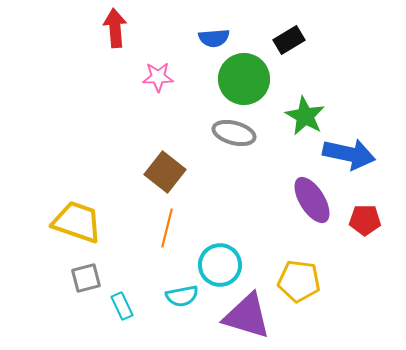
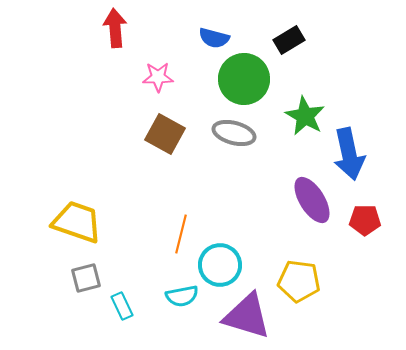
blue semicircle: rotated 20 degrees clockwise
blue arrow: rotated 66 degrees clockwise
brown square: moved 38 px up; rotated 9 degrees counterclockwise
orange line: moved 14 px right, 6 px down
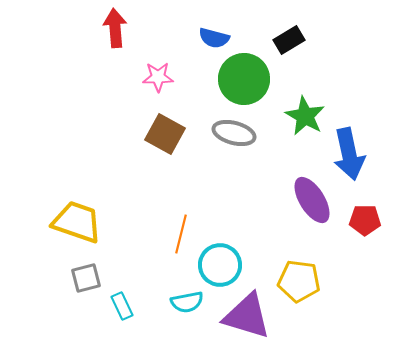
cyan semicircle: moved 5 px right, 6 px down
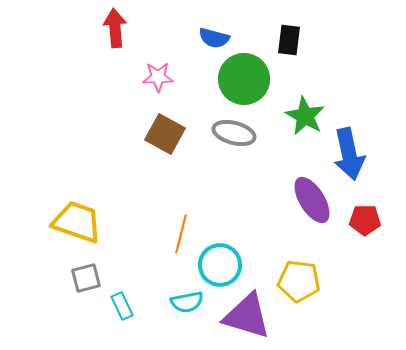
black rectangle: rotated 52 degrees counterclockwise
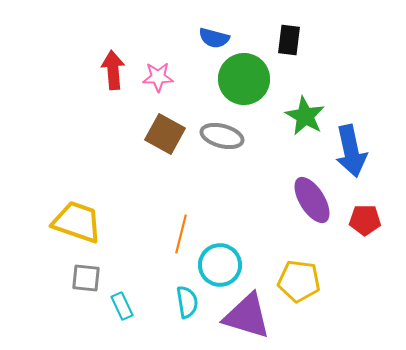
red arrow: moved 2 px left, 42 px down
gray ellipse: moved 12 px left, 3 px down
blue arrow: moved 2 px right, 3 px up
gray square: rotated 20 degrees clockwise
cyan semicircle: rotated 88 degrees counterclockwise
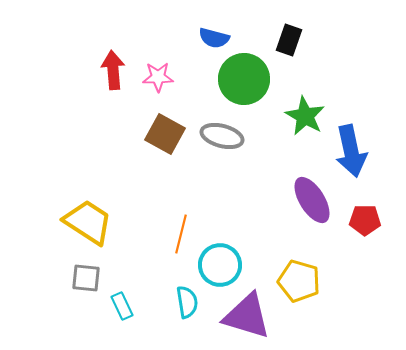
black rectangle: rotated 12 degrees clockwise
yellow trapezoid: moved 11 px right; rotated 14 degrees clockwise
yellow pentagon: rotated 9 degrees clockwise
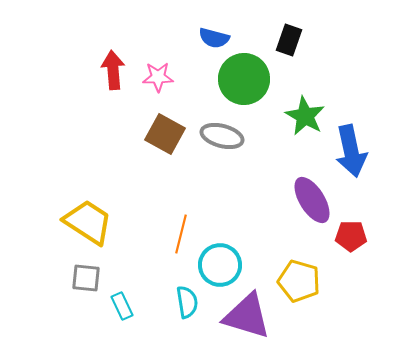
red pentagon: moved 14 px left, 16 px down
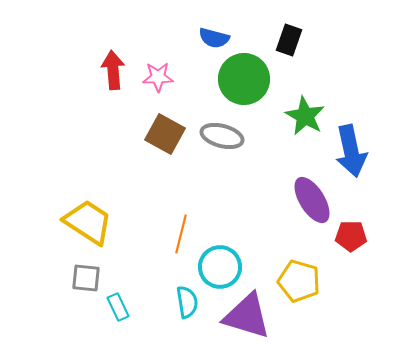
cyan circle: moved 2 px down
cyan rectangle: moved 4 px left, 1 px down
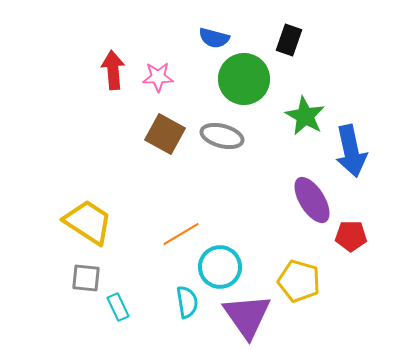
orange line: rotated 45 degrees clockwise
purple triangle: rotated 38 degrees clockwise
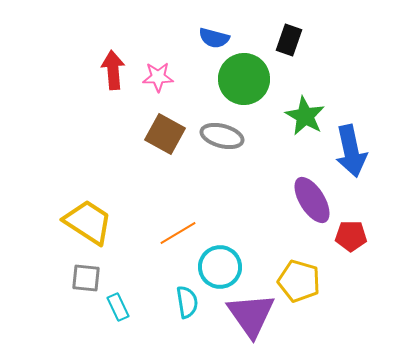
orange line: moved 3 px left, 1 px up
purple triangle: moved 4 px right, 1 px up
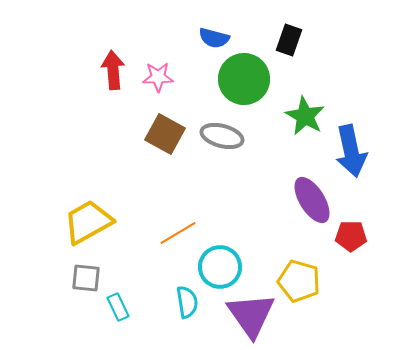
yellow trapezoid: rotated 62 degrees counterclockwise
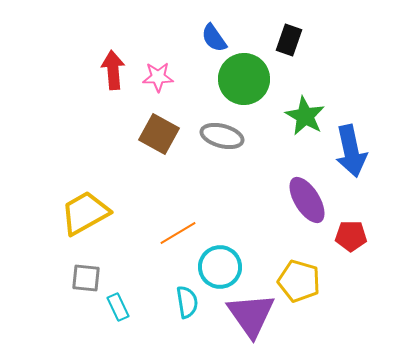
blue semicircle: rotated 40 degrees clockwise
brown square: moved 6 px left
purple ellipse: moved 5 px left
yellow trapezoid: moved 3 px left, 9 px up
